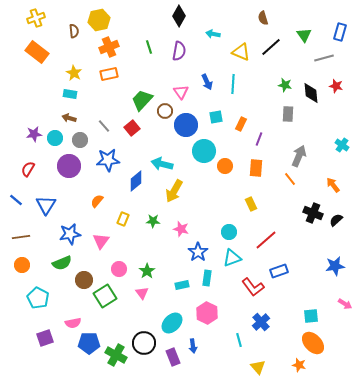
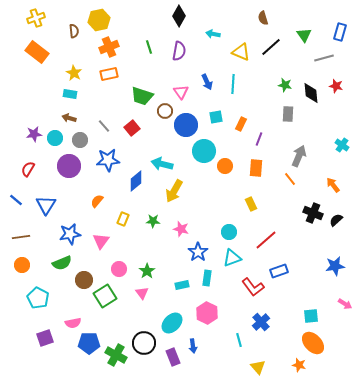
green trapezoid at (142, 100): moved 4 px up; rotated 115 degrees counterclockwise
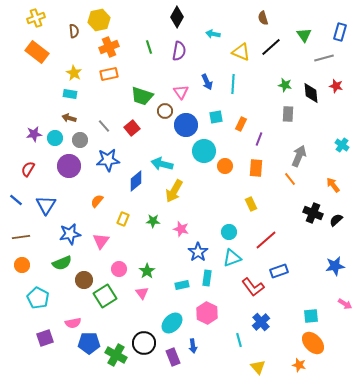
black diamond at (179, 16): moved 2 px left, 1 px down
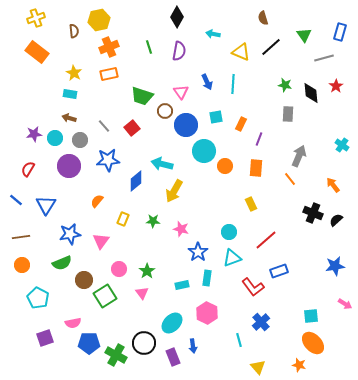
red star at (336, 86): rotated 24 degrees clockwise
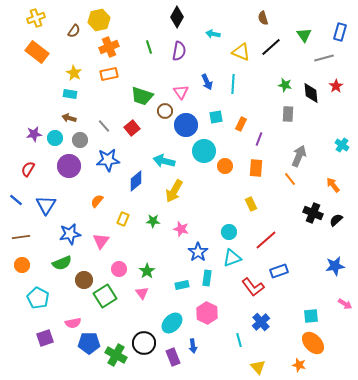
brown semicircle at (74, 31): rotated 40 degrees clockwise
cyan arrow at (162, 164): moved 2 px right, 3 px up
